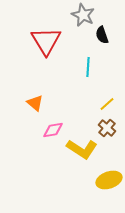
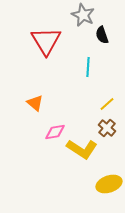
pink diamond: moved 2 px right, 2 px down
yellow ellipse: moved 4 px down
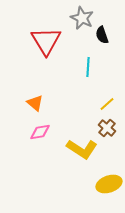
gray star: moved 1 px left, 3 px down
pink diamond: moved 15 px left
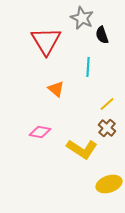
orange triangle: moved 21 px right, 14 px up
pink diamond: rotated 20 degrees clockwise
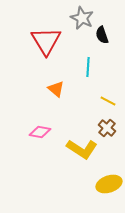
yellow line: moved 1 px right, 3 px up; rotated 70 degrees clockwise
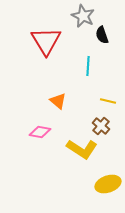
gray star: moved 1 px right, 2 px up
cyan line: moved 1 px up
orange triangle: moved 2 px right, 12 px down
yellow line: rotated 14 degrees counterclockwise
brown cross: moved 6 px left, 2 px up
yellow ellipse: moved 1 px left
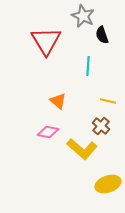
pink diamond: moved 8 px right
yellow L-shape: rotated 8 degrees clockwise
